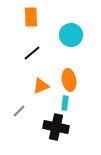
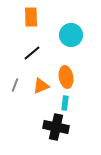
orange ellipse: moved 3 px left, 3 px up
gray line: moved 4 px left, 26 px up; rotated 24 degrees counterclockwise
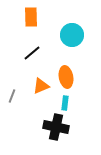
cyan circle: moved 1 px right
gray line: moved 3 px left, 11 px down
